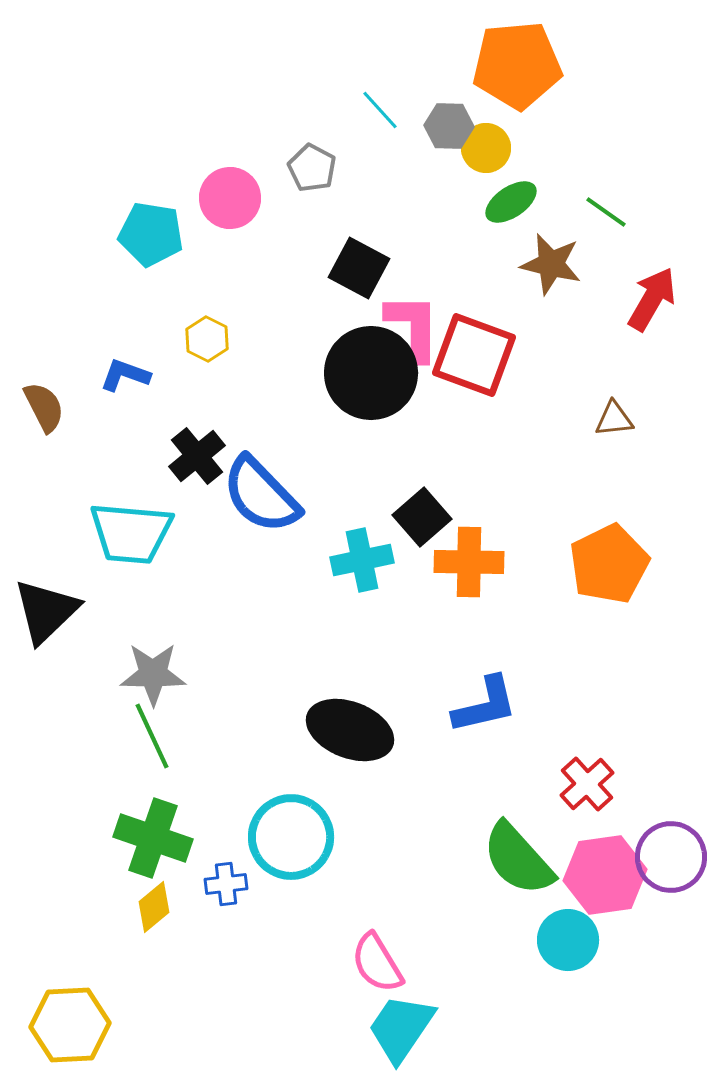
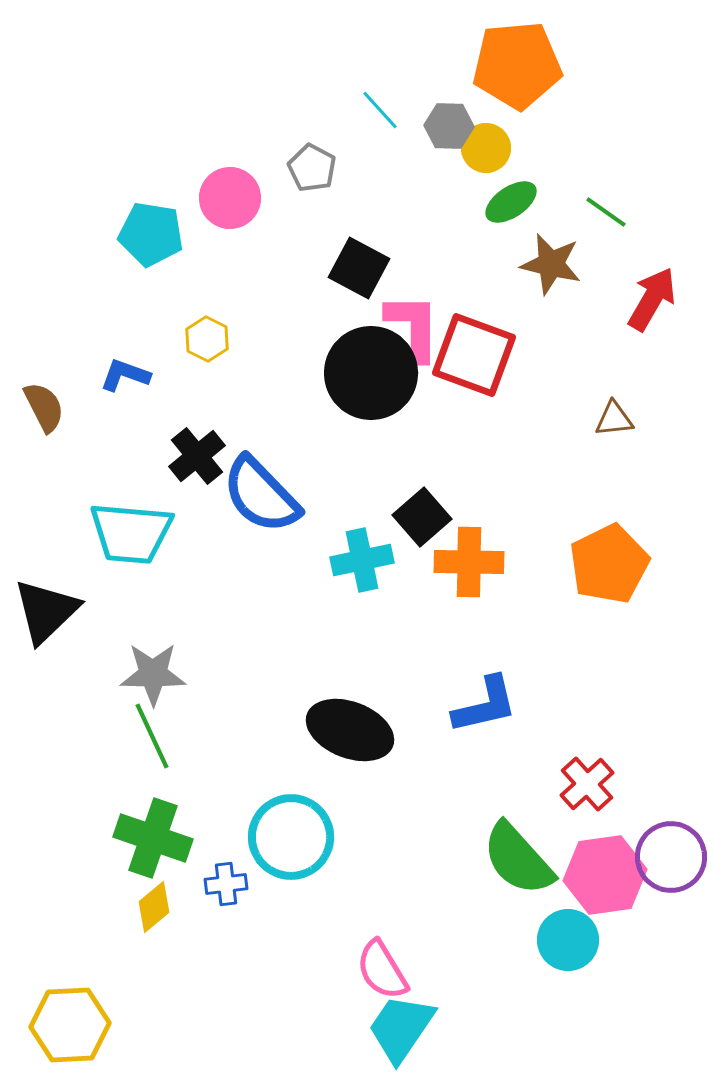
pink semicircle at (377, 963): moved 5 px right, 7 px down
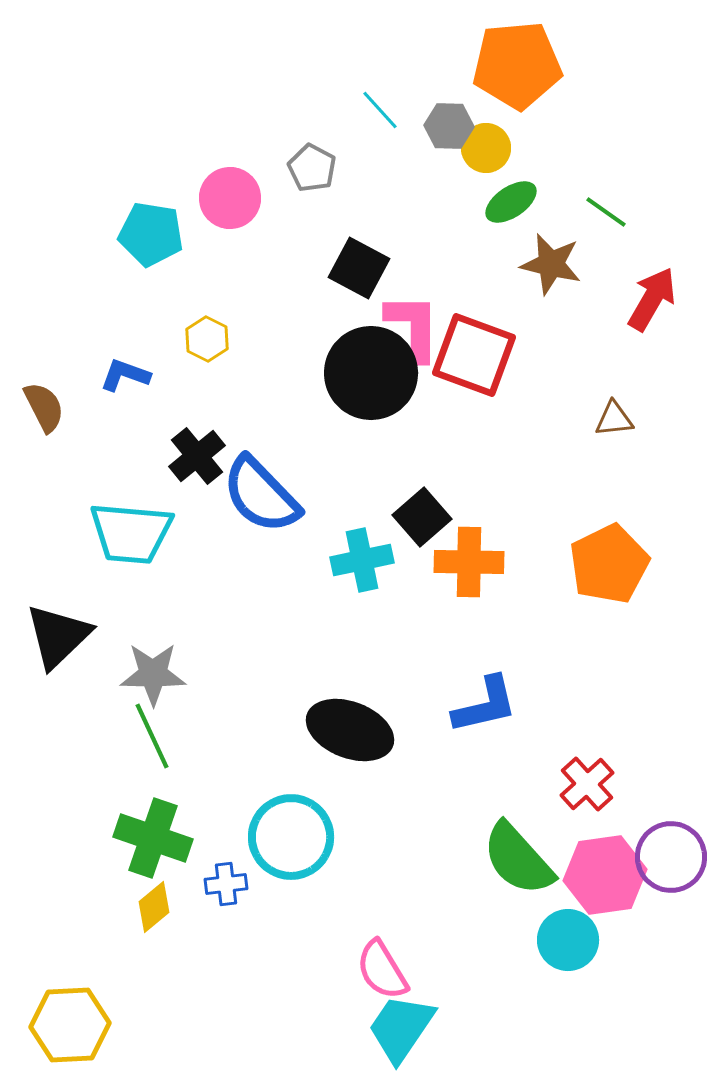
black triangle at (46, 611): moved 12 px right, 25 px down
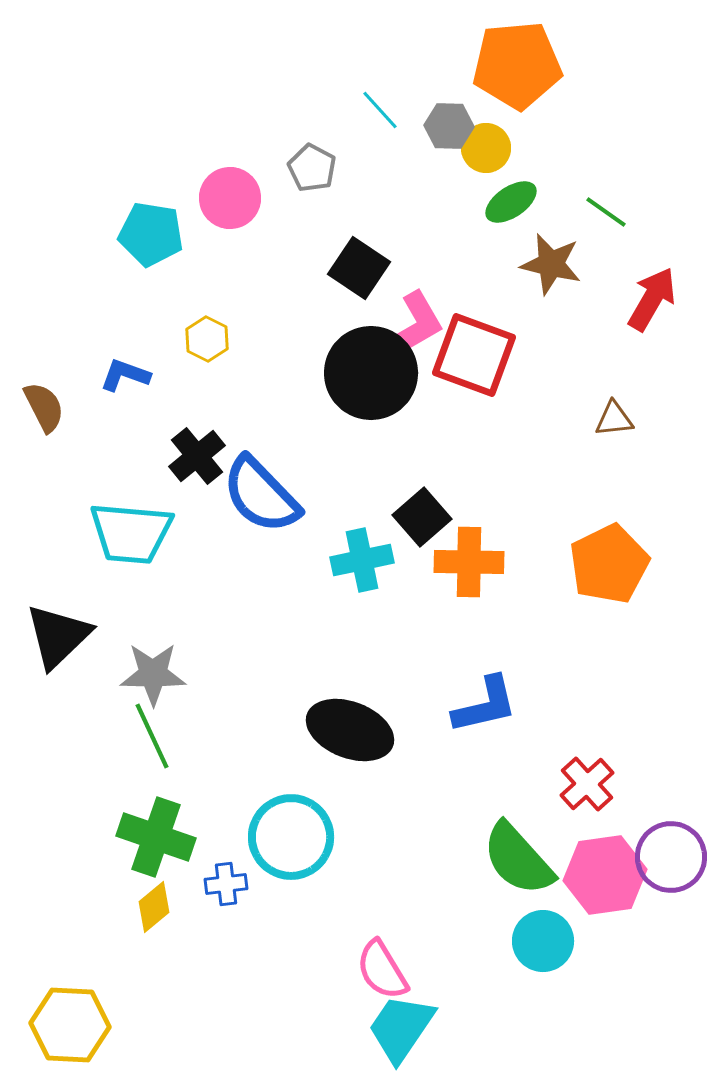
black square at (359, 268): rotated 6 degrees clockwise
pink L-shape at (413, 327): rotated 60 degrees clockwise
green cross at (153, 838): moved 3 px right, 1 px up
cyan circle at (568, 940): moved 25 px left, 1 px down
yellow hexagon at (70, 1025): rotated 6 degrees clockwise
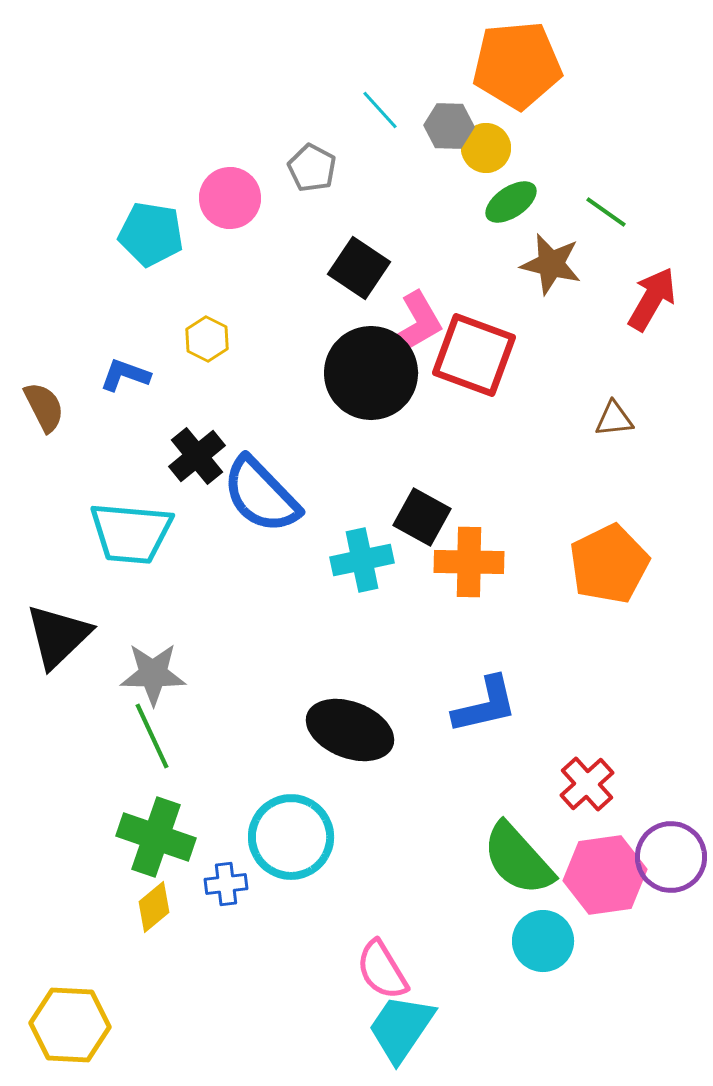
black square at (422, 517): rotated 20 degrees counterclockwise
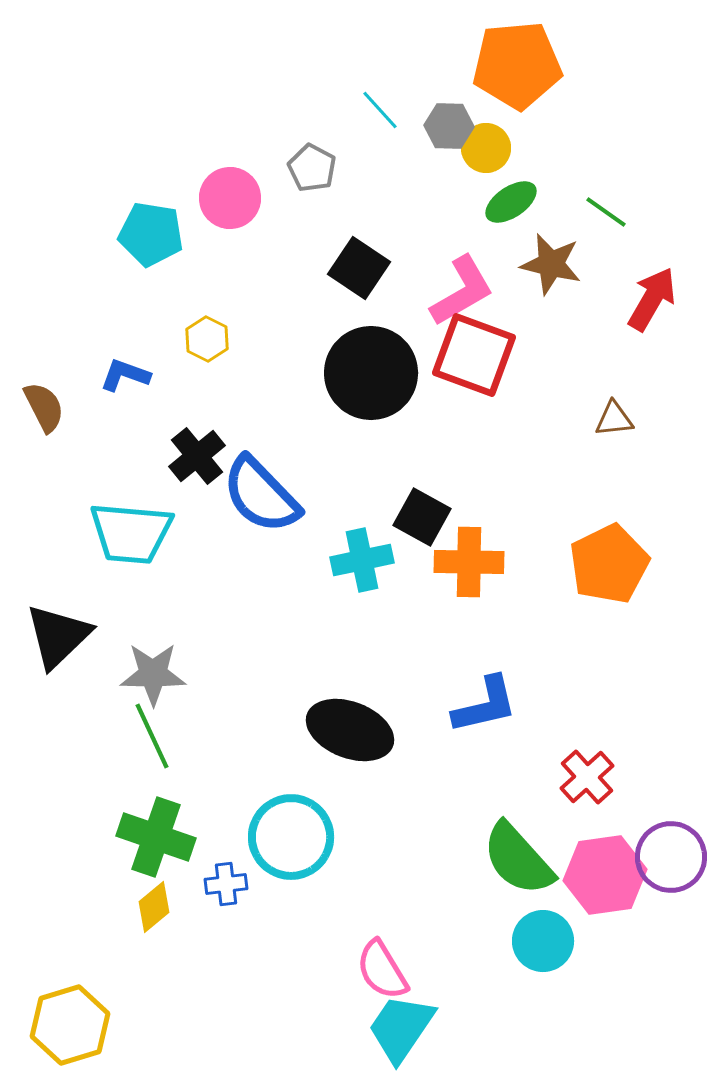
pink L-shape at (413, 327): moved 49 px right, 36 px up
red cross at (587, 784): moved 7 px up
yellow hexagon at (70, 1025): rotated 20 degrees counterclockwise
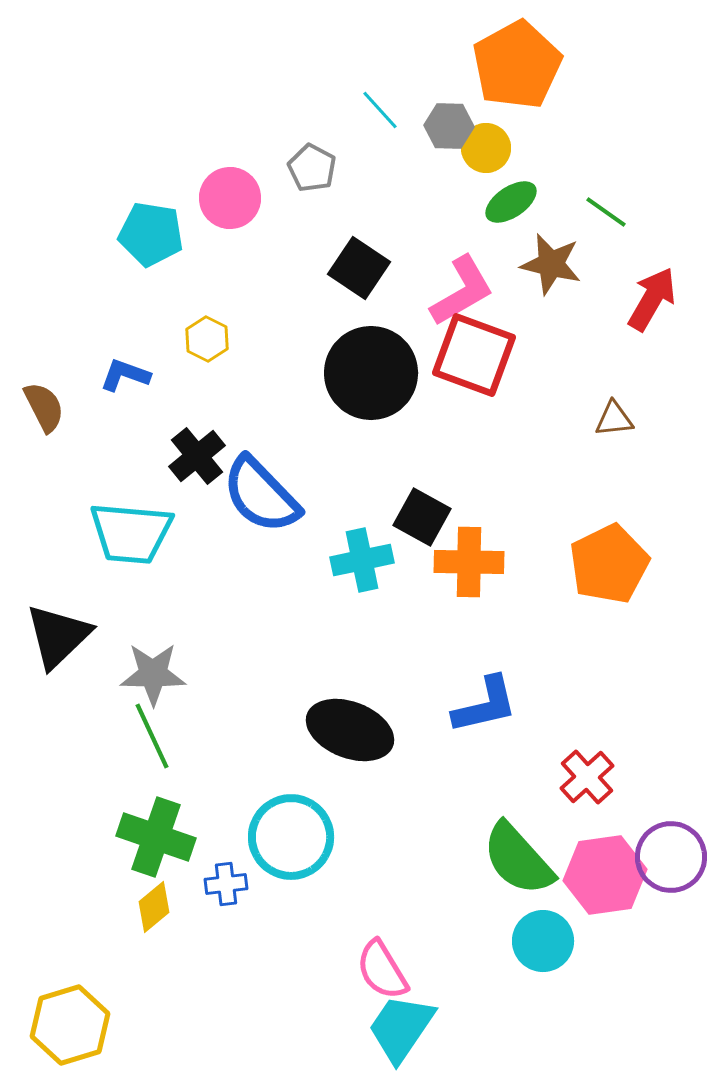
orange pentagon at (517, 65): rotated 24 degrees counterclockwise
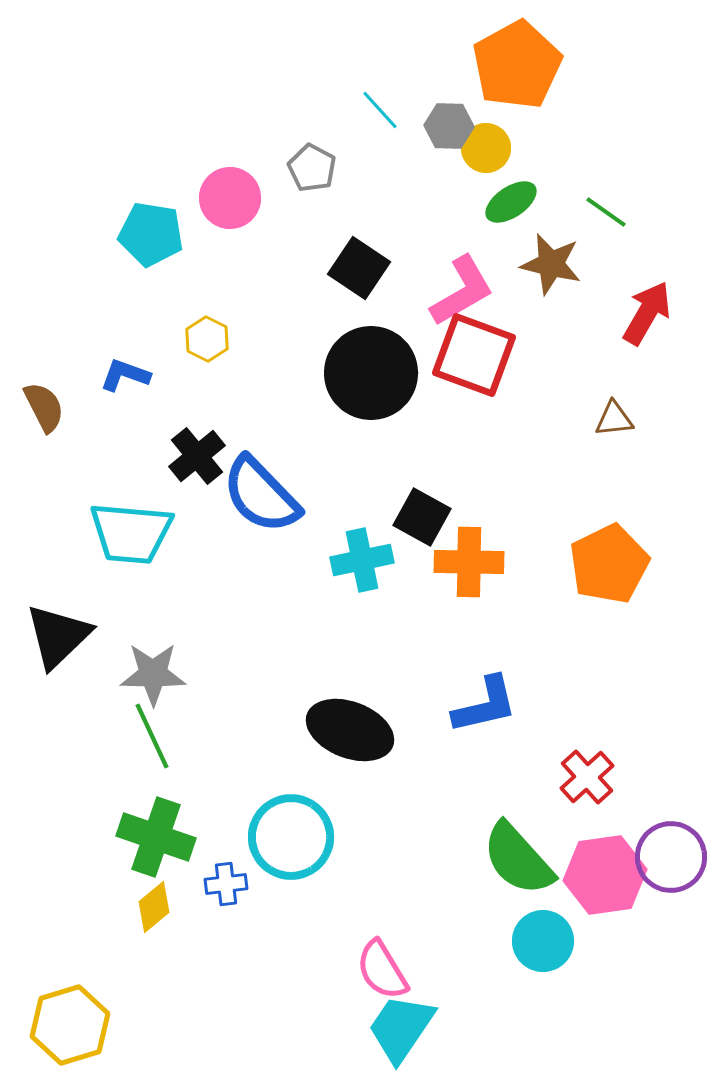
red arrow at (652, 299): moved 5 px left, 14 px down
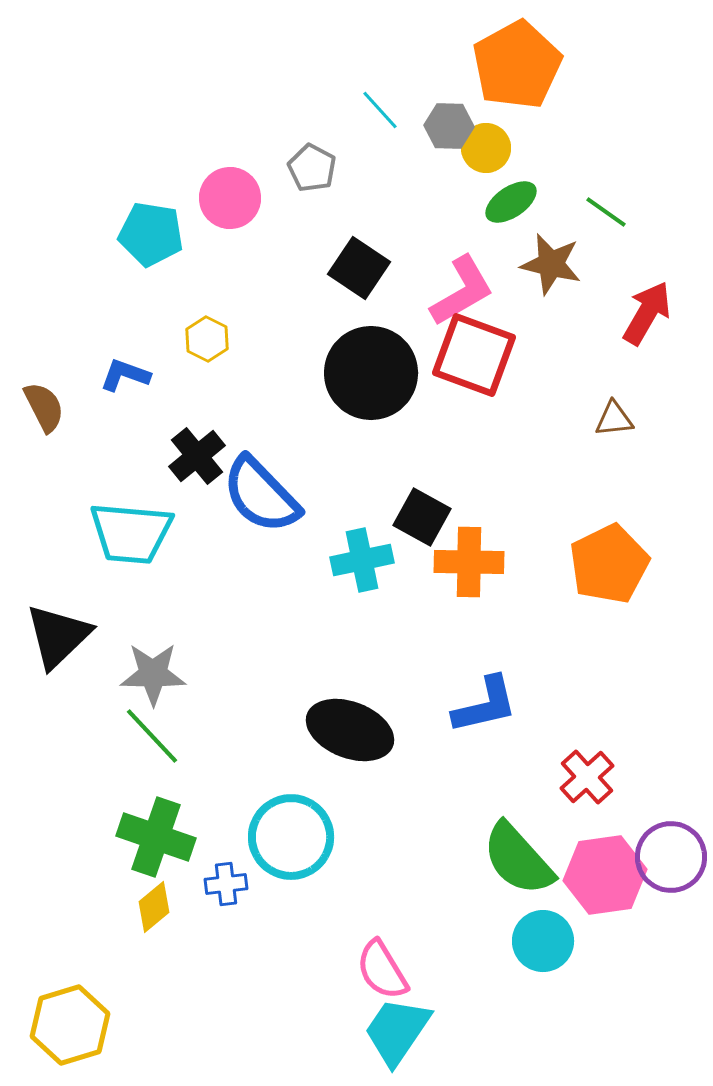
green line at (152, 736): rotated 18 degrees counterclockwise
cyan trapezoid at (401, 1028): moved 4 px left, 3 px down
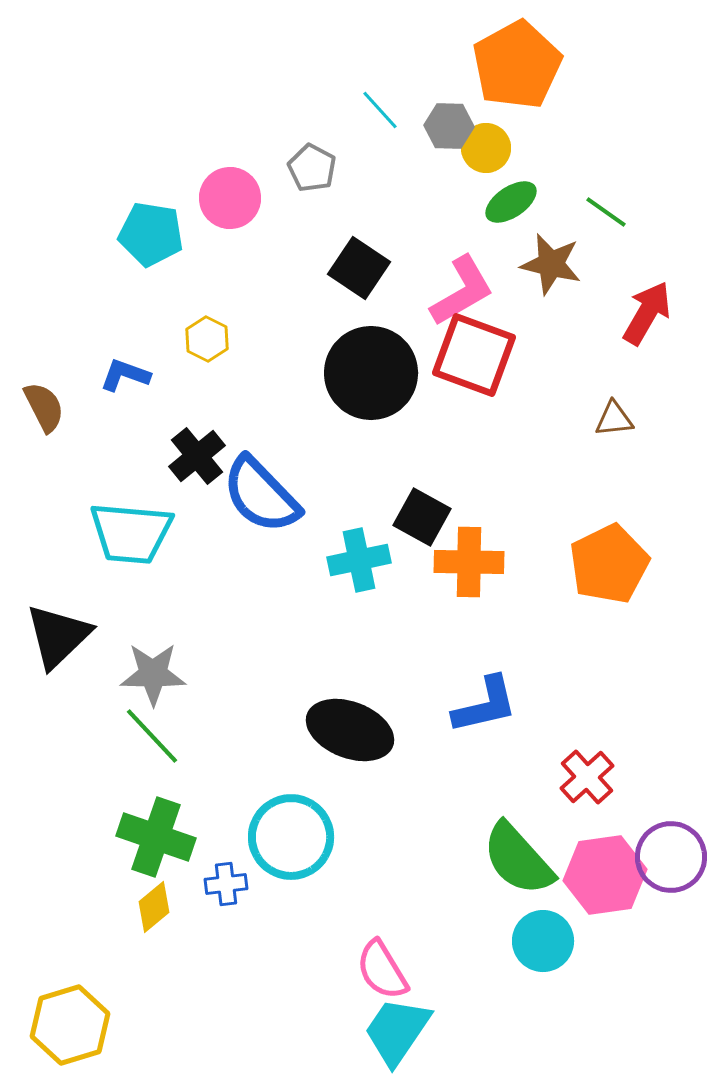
cyan cross at (362, 560): moved 3 px left
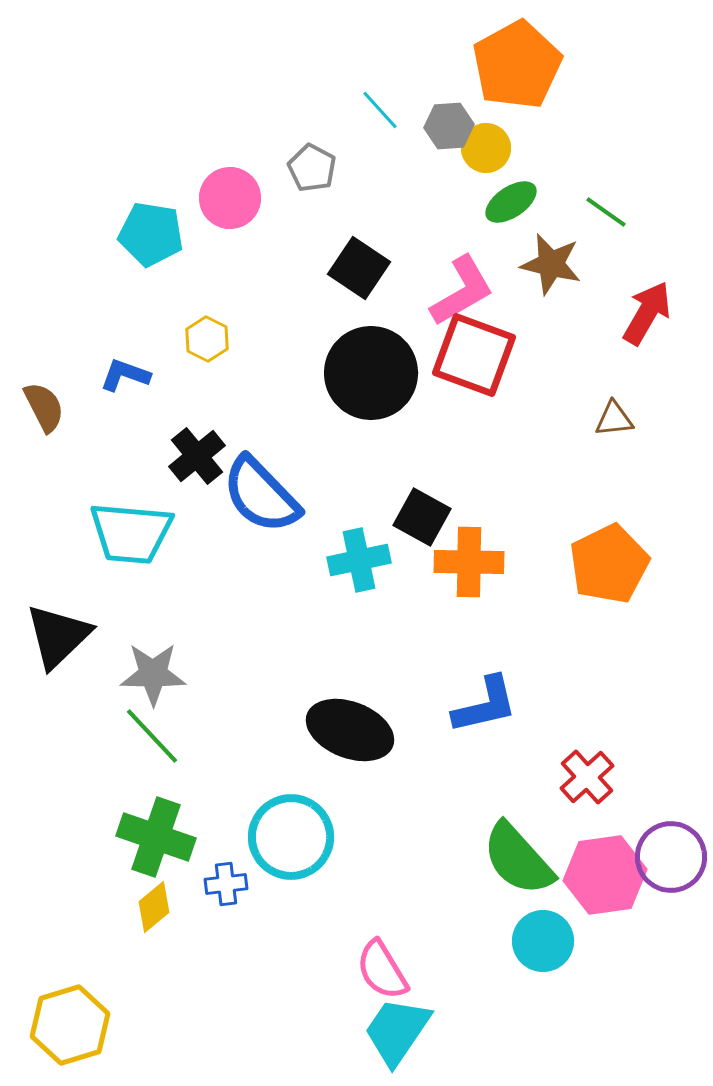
gray hexagon at (449, 126): rotated 6 degrees counterclockwise
